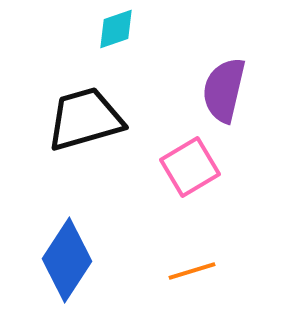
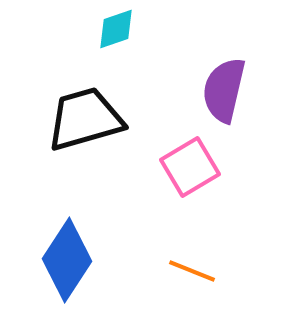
orange line: rotated 39 degrees clockwise
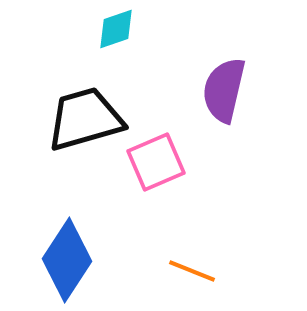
pink square: moved 34 px left, 5 px up; rotated 8 degrees clockwise
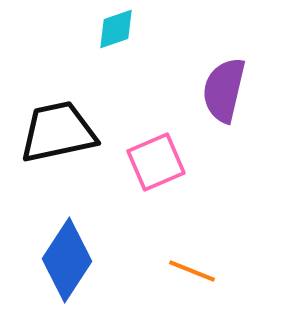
black trapezoid: moved 27 px left, 13 px down; rotated 4 degrees clockwise
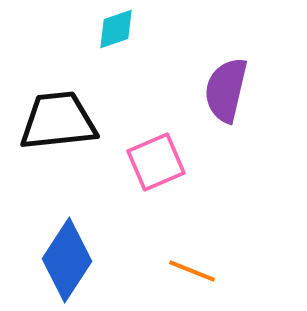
purple semicircle: moved 2 px right
black trapezoid: moved 11 px up; rotated 6 degrees clockwise
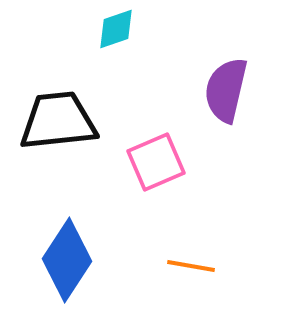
orange line: moved 1 px left, 5 px up; rotated 12 degrees counterclockwise
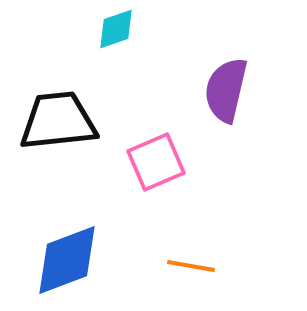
blue diamond: rotated 36 degrees clockwise
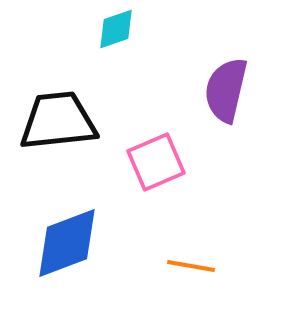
blue diamond: moved 17 px up
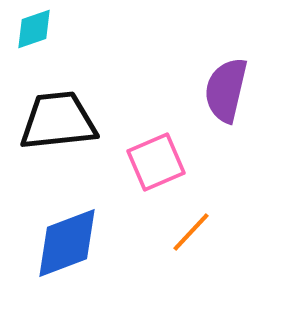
cyan diamond: moved 82 px left
orange line: moved 34 px up; rotated 57 degrees counterclockwise
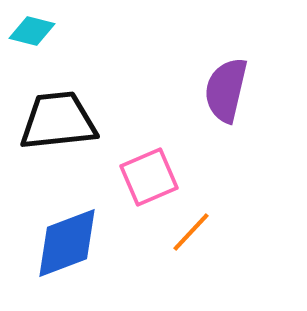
cyan diamond: moved 2 px left, 2 px down; rotated 33 degrees clockwise
pink square: moved 7 px left, 15 px down
